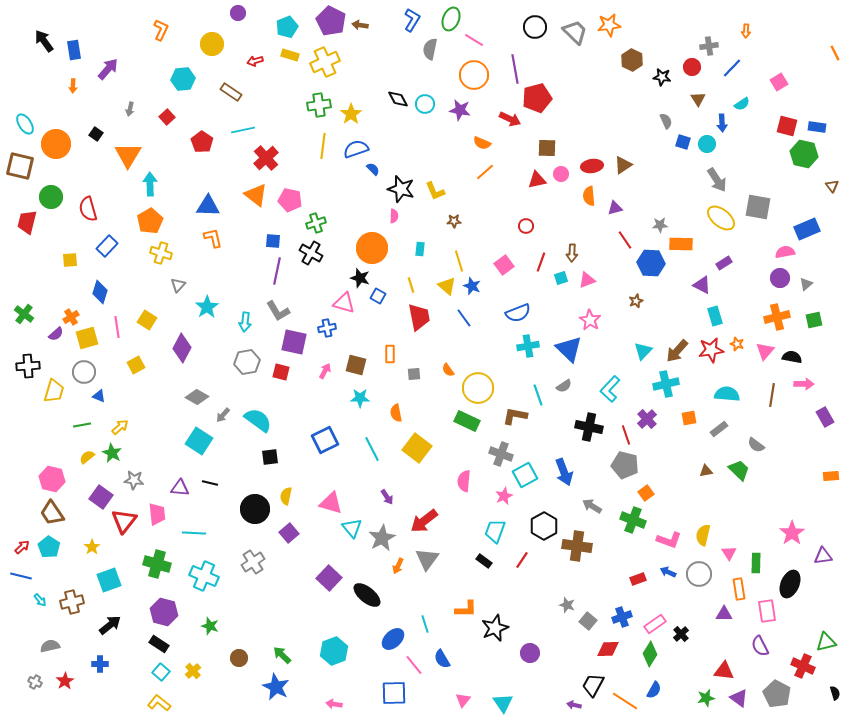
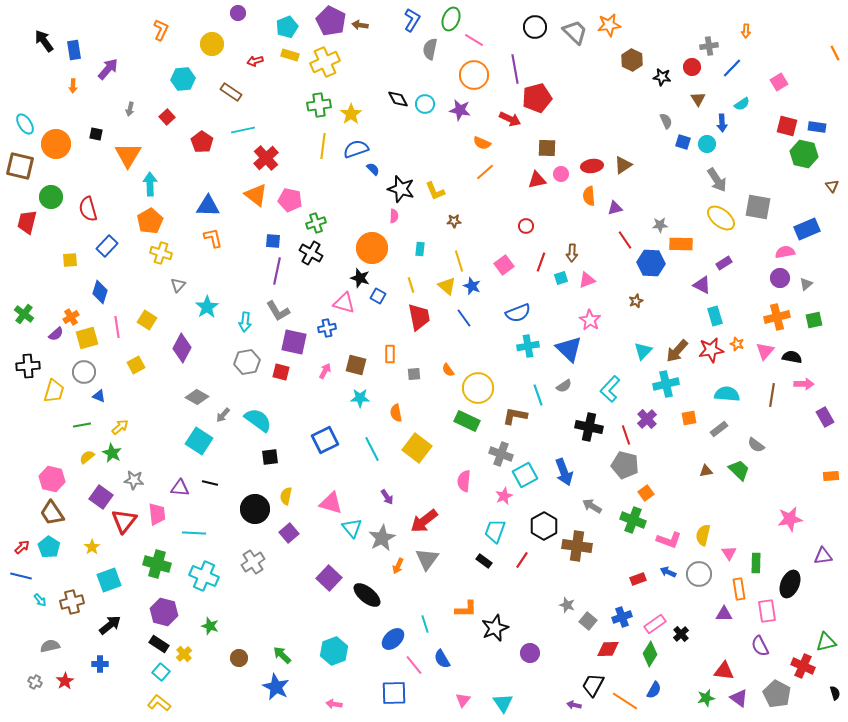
black square at (96, 134): rotated 24 degrees counterclockwise
pink star at (792, 533): moved 2 px left, 14 px up; rotated 25 degrees clockwise
yellow cross at (193, 671): moved 9 px left, 17 px up
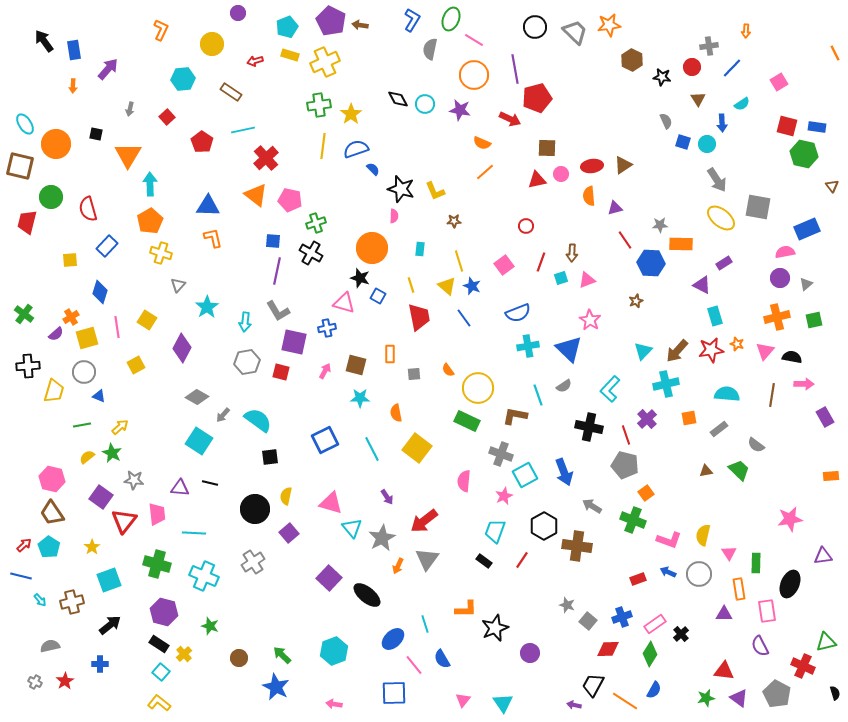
red arrow at (22, 547): moved 2 px right, 2 px up
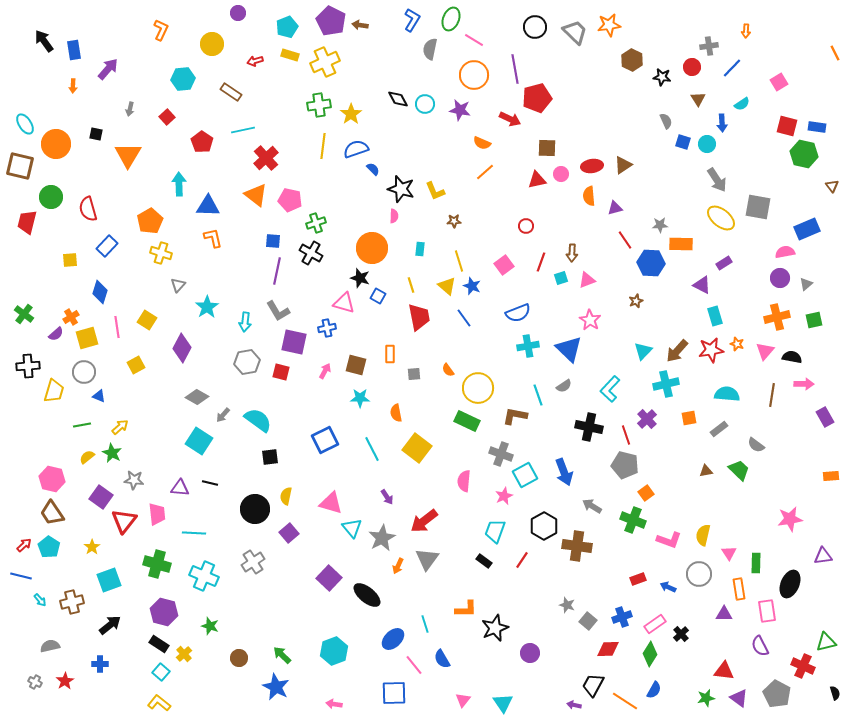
cyan arrow at (150, 184): moved 29 px right
blue arrow at (668, 572): moved 15 px down
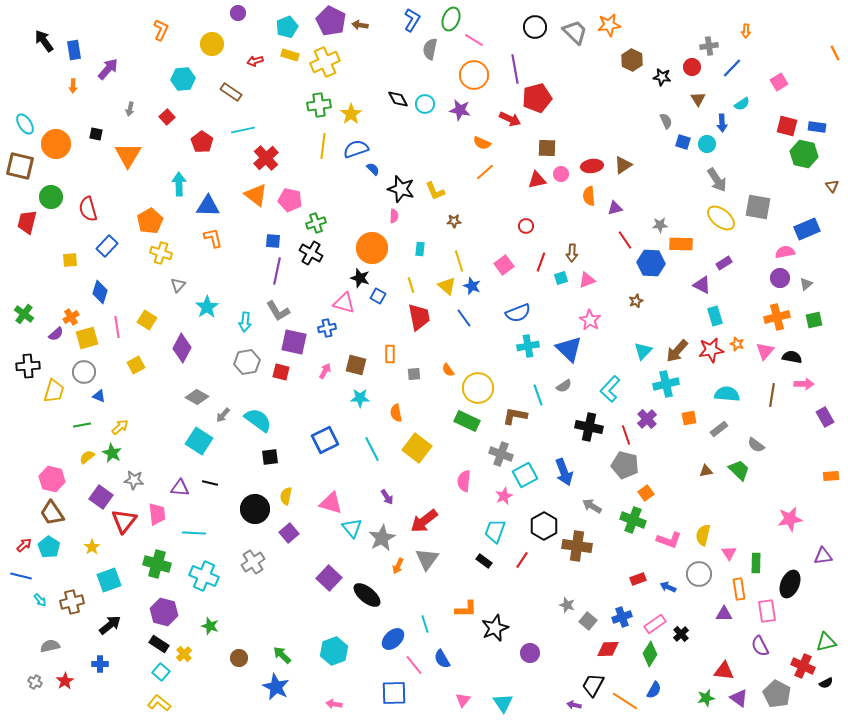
black semicircle at (835, 693): moved 9 px left, 10 px up; rotated 80 degrees clockwise
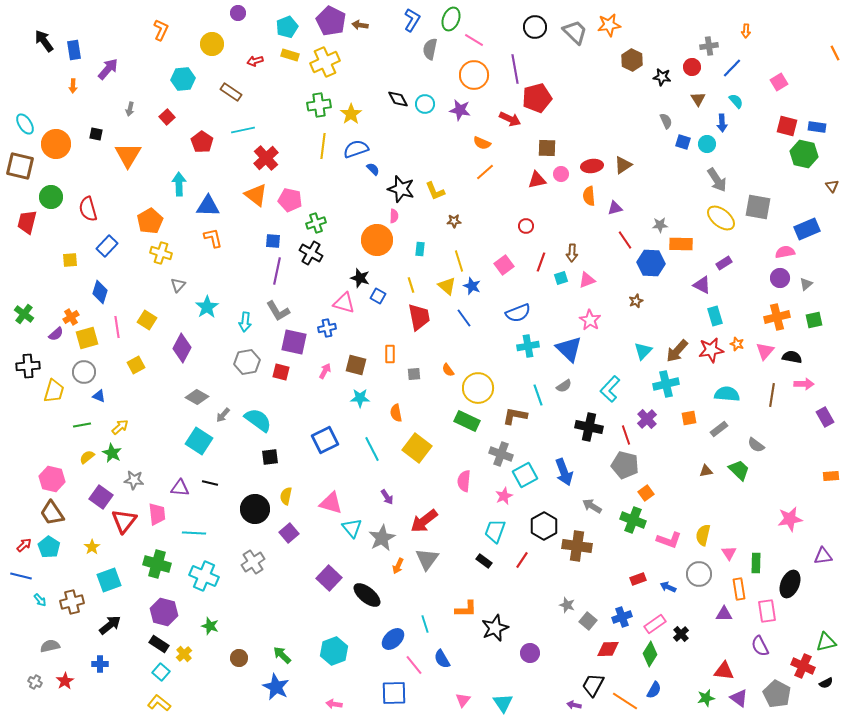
cyan semicircle at (742, 104): moved 6 px left, 3 px up; rotated 98 degrees counterclockwise
orange circle at (372, 248): moved 5 px right, 8 px up
